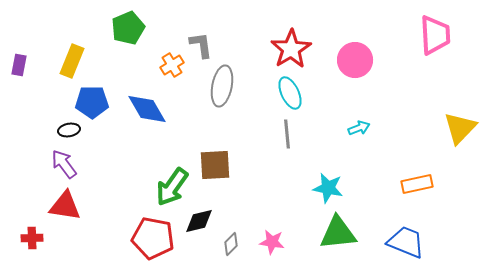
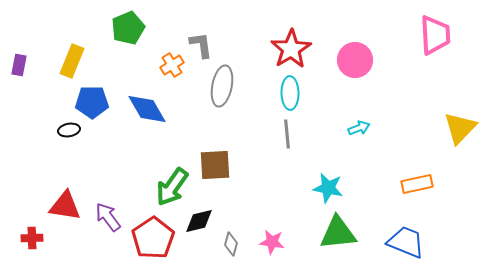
cyan ellipse: rotated 24 degrees clockwise
purple arrow: moved 44 px right, 53 px down
red pentagon: rotated 27 degrees clockwise
gray diamond: rotated 30 degrees counterclockwise
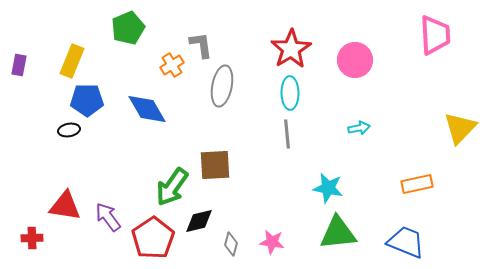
blue pentagon: moved 5 px left, 2 px up
cyan arrow: rotated 10 degrees clockwise
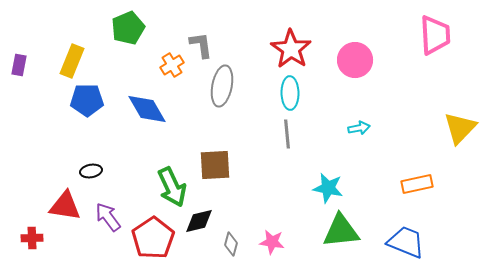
red star: rotated 6 degrees counterclockwise
black ellipse: moved 22 px right, 41 px down
green arrow: rotated 60 degrees counterclockwise
green triangle: moved 3 px right, 2 px up
